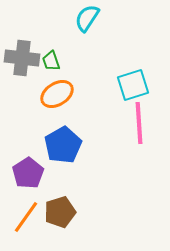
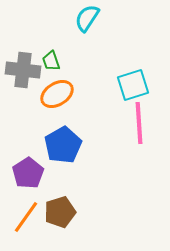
gray cross: moved 1 px right, 12 px down
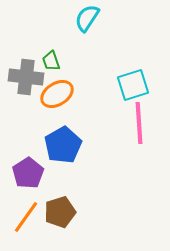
gray cross: moved 3 px right, 7 px down
